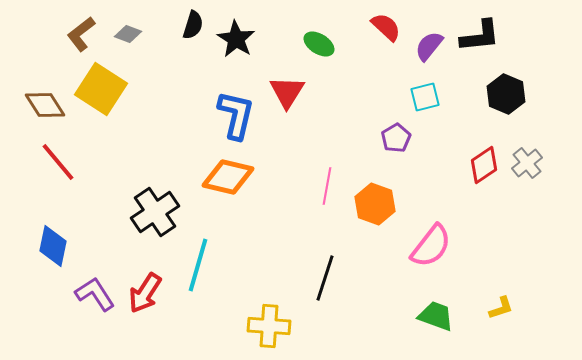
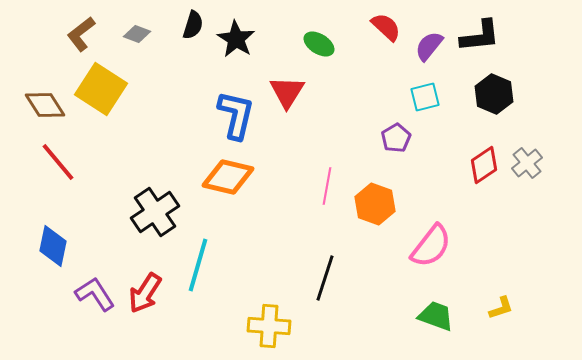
gray diamond: moved 9 px right
black hexagon: moved 12 px left
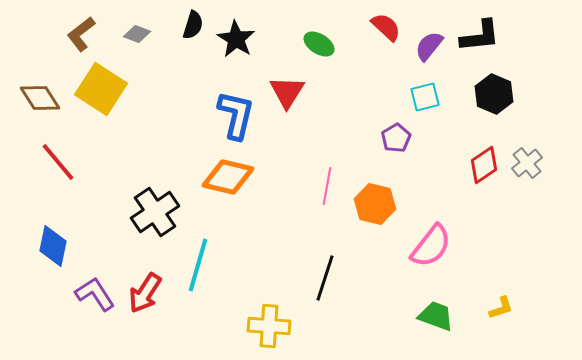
brown diamond: moved 5 px left, 7 px up
orange hexagon: rotated 6 degrees counterclockwise
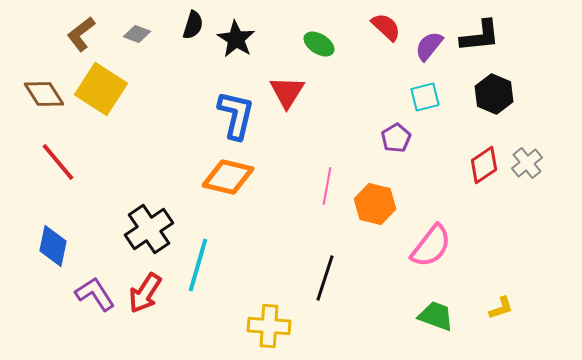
brown diamond: moved 4 px right, 4 px up
black cross: moved 6 px left, 17 px down
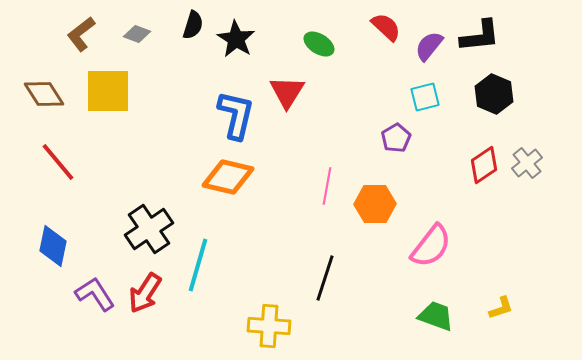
yellow square: moved 7 px right, 2 px down; rotated 33 degrees counterclockwise
orange hexagon: rotated 15 degrees counterclockwise
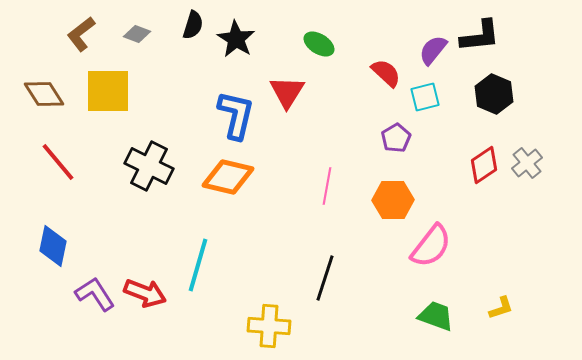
red semicircle: moved 46 px down
purple semicircle: moved 4 px right, 4 px down
orange hexagon: moved 18 px right, 4 px up
black cross: moved 63 px up; rotated 30 degrees counterclockwise
red arrow: rotated 102 degrees counterclockwise
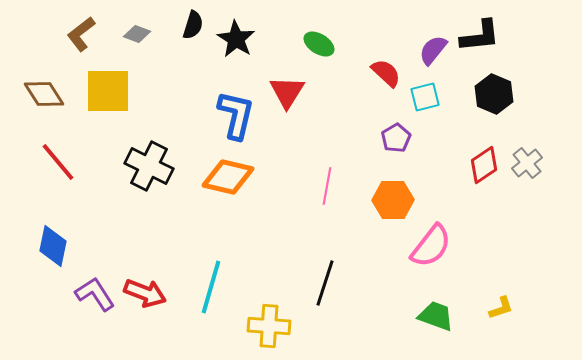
cyan line: moved 13 px right, 22 px down
black line: moved 5 px down
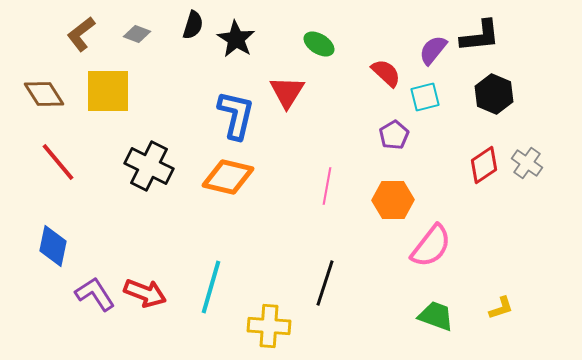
purple pentagon: moved 2 px left, 3 px up
gray cross: rotated 16 degrees counterclockwise
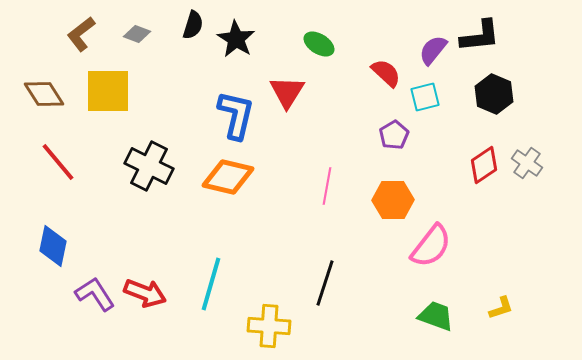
cyan line: moved 3 px up
